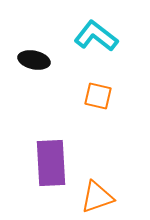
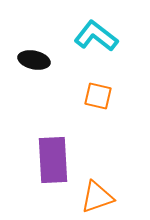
purple rectangle: moved 2 px right, 3 px up
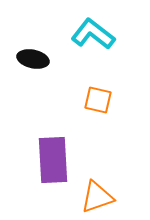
cyan L-shape: moved 3 px left, 2 px up
black ellipse: moved 1 px left, 1 px up
orange square: moved 4 px down
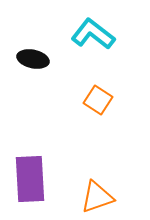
orange square: rotated 20 degrees clockwise
purple rectangle: moved 23 px left, 19 px down
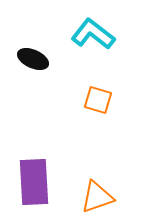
black ellipse: rotated 12 degrees clockwise
orange square: rotated 16 degrees counterclockwise
purple rectangle: moved 4 px right, 3 px down
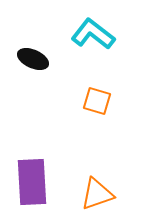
orange square: moved 1 px left, 1 px down
purple rectangle: moved 2 px left
orange triangle: moved 3 px up
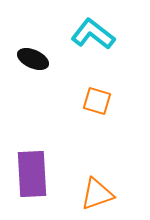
purple rectangle: moved 8 px up
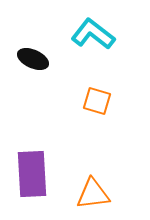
orange triangle: moved 4 px left; rotated 12 degrees clockwise
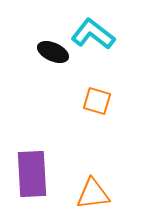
black ellipse: moved 20 px right, 7 px up
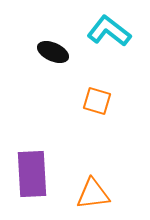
cyan L-shape: moved 16 px right, 3 px up
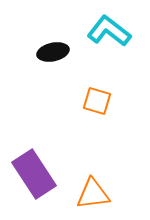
black ellipse: rotated 36 degrees counterclockwise
purple rectangle: moved 2 px right; rotated 30 degrees counterclockwise
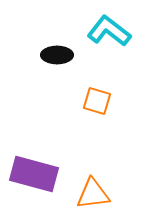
black ellipse: moved 4 px right, 3 px down; rotated 12 degrees clockwise
purple rectangle: rotated 42 degrees counterclockwise
